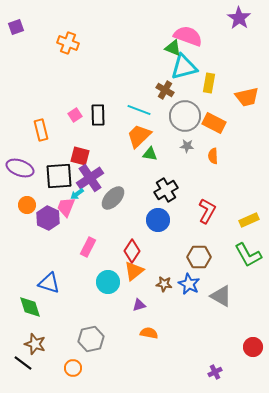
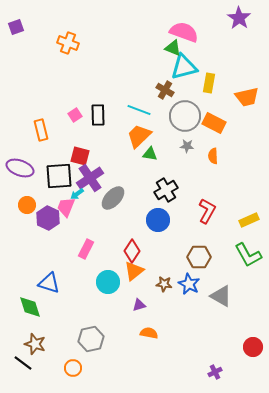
pink semicircle at (188, 36): moved 4 px left, 4 px up
pink rectangle at (88, 247): moved 2 px left, 2 px down
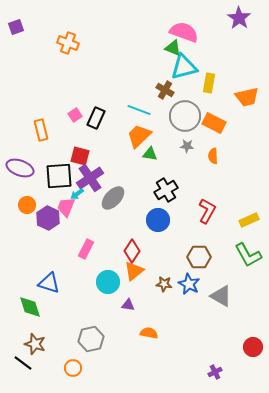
black rectangle at (98, 115): moved 2 px left, 3 px down; rotated 25 degrees clockwise
purple triangle at (139, 305): moved 11 px left; rotated 24 degrees clockwise
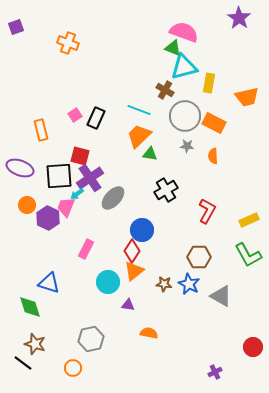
blue circle at (158, 220): moved 16 px left, 10 px down
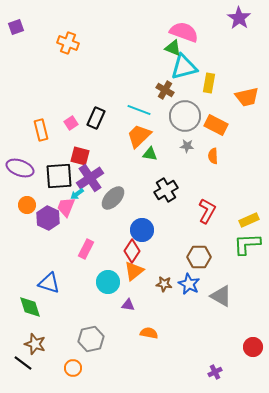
pink square at (75, 115): moved 4 px left, 8 px down
orange rectangle at (214, 123): moved 2 px right, 2 px down
green L-shape at (248, 255): moved 1 px left, 11 px up; rotated 116 degrees clockwise
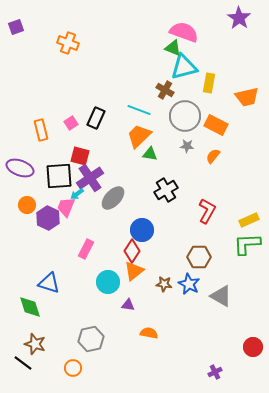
orange semicircle at (213, 156): rotated 42 degrees clockwise
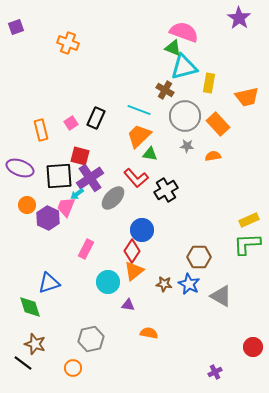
orange rectangle at (216, 125): moved 2 px right, 1 px up; rotated 20 degrees clockwise
orange semicircle at (213, 156): rotated 42 degrees clockwise
red L-shape at (207, 211): moved 71 px left, 33 px up; rotated 110 degrees clockwise
blue triangle at (49, 283): rotated 35 degrees counterclockwise
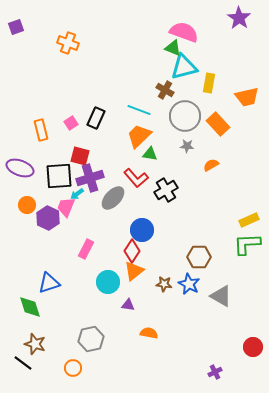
orange semicircle at (213, 156): moved 2 px left, 9 px down; rotated 21 degrees counterclockwise
purple cross at (90, 178): rotated 16 degrees clockwise
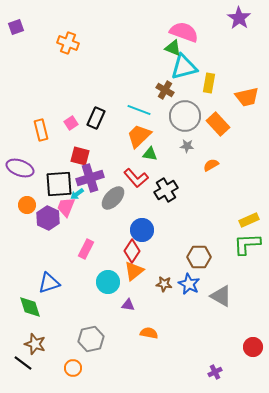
black square at (59, 176): moved 8 px down
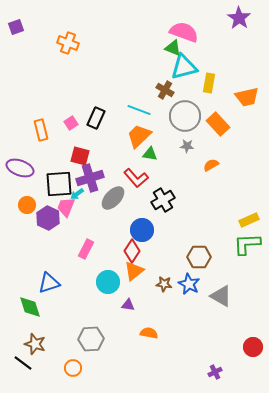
black cross at (166, 190): moved 3 px left, 10 px down
gray hexagon at (91, 339): rotated 10 degrees clockwise
